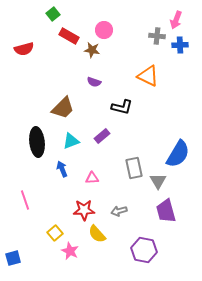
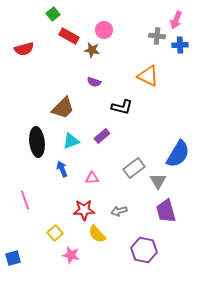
gray rectangle: rotated 65 degrees clockwise
pink star: moved 1 px right, 4 px down; rotated 12 degrees counterclockwise
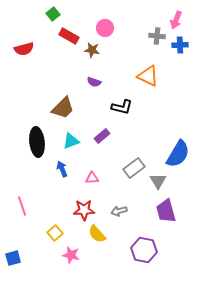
pink circle: moved 1 px right, 2 px up
pink line: moved 3 px left, 6 px down
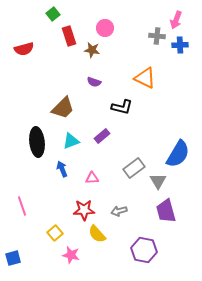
red rectangle: rotated 42 degrees clockwise
orange triangle: moved 3 px left, 2 px down
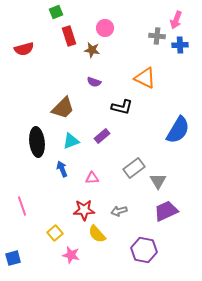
green square: moved 3 px right, 2 px up; rotated 16 degrees clockwise
blue semicircle: moved 24 px up
purple trapezoid: rotated 80 degrees clockwise
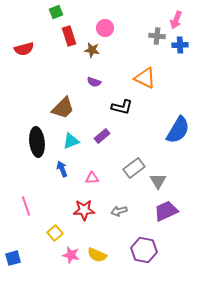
pink line: moved 4 px right
yellow semicircle: moved 21 px down; rotated 24 degrees counterclockwise
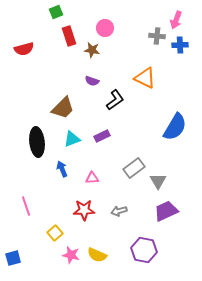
purple semicircle: moved 2 px left, 1 px up
black L-shape: moved 7 px left, 7 px up; rotated 50 degrees counterclockwise
blue semicircle: moved 3 px left, 3 px up
purple rectangle: rotated 14 degrees clockwise
cyan triangle: moved 1 px right, 2 px up
